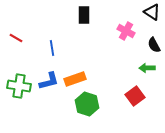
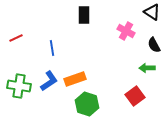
red line: rotated 56 degrees counterclockwise
blue L-shape: rotated 20 degrees counterclockwise
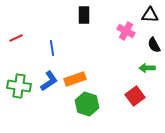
black triangle: moved 2 px left, 3 px down; rotated 30 degrees counterclockwise
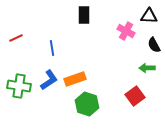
black triangle: moved 1 px left, 1 px down
blue L-shape: moved 1 px up
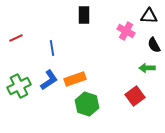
green cross: rotated 35 degrees counterclockwise
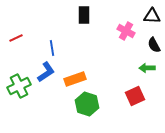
black triangle: moved 3 px right
blue L-shape: moved 3 px left, 8 px up
red square: rotated 12 degrees clockwise
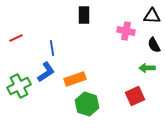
pink cross: rotated 18 degrees counterclockwise
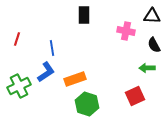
red line: moved 1 px right, 1 px down; rotated 48 degrees counterclockwise
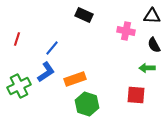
black rectangle: rotated 66 degrees counterclockwise
blue line: rotated 49 degrees clockwise
red square: moved 1 px right, 1 px up; rotated 30 degrees clockwise
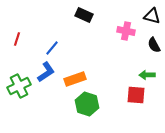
black triangle: rotated 12 degrees clockwise
green arrow: moved 7 px down
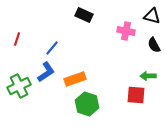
green arrow: moved 1 px right, 1 px down
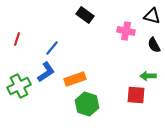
black rectangle: moved 1 px right; rotated 12 degrees clockwise
